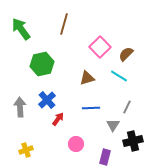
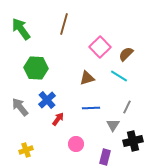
green hexagon: moved 6 px left, 4 px down; rotated 15 degrees clockwise
gray arrow: rotated 36 degrees counterclockwise
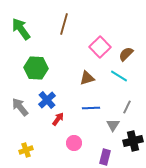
pink circle: moved 2 px left, 1 px up
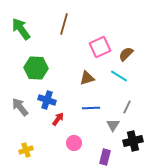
pink square: rotated 20 degrees clockwise
blue cross: rotated 30 degrees counterclockwise
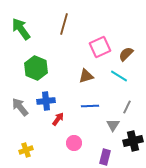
green hexagon: rotated 20 degrees clockwise
brown triangle: moved 1 px left, 2 px up
blue cross: moved 1 px left, 1 px down; rotated 24 degrees counterclockwise
blue line: moved 1 px left, 2 px up
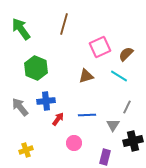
blue line: moved 3 px left, 9 px down
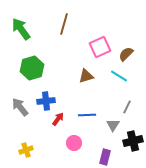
green hexagon: moved 4 px left; rotated 20 degrees clockwise
